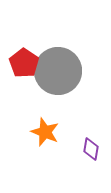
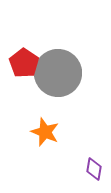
gray circle: moved 2 px down
purple diamond: moved 3 px right, 20 px down
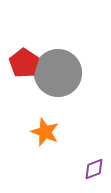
purple diamond: rotated 60 degrees clockwise
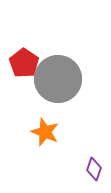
gray circle: moved 6 px down
purple diamond: rotated 50 degrees counterclockwise
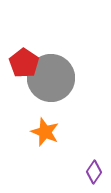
gray circle: moved 7 px left, 1 px up
purple diamond: moved 3 px down; rotated 15 degrees clockwise
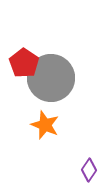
orange star: moved 7 px up
purple diamond: moved 5 px left, 2 px up
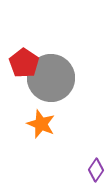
orange star: moved 4 px left, 1 px up
purple diamond: moved 7 px right
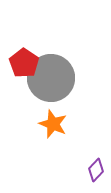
orange star: moved 12 px right
purple diamond: rotated 10 degrees clockwise
